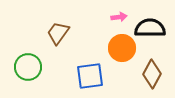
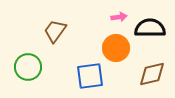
brown trapezoid: moved 3 px left, 2 px up
orange circle: moved 6 px left
brown diamond: rotated 48 degrees clockwise
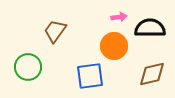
orange circle: moved 2 px left, 2 px up
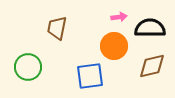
brown trapezoid: moved 2 px right, 3 px up; rotated 25 degrees counterclockwise
brown diamond: moved 8 px up
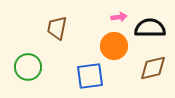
brown diamond: moved 1 px right, 2 px down
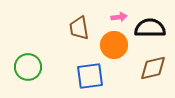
brown trapezoid: moved 22 px right; rotated 20 degrees counterclockwise
orange circle: moved 1 px up
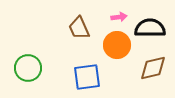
brown trapezoid: rotated 15 degrees counterclockwise
orange circle: moved 3 px right
green circle: moved 1 px down
blue square: moved 3 px left, 1 px down
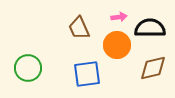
blue square: moved 3 px up
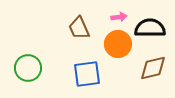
orange circle: moved 1 px right, 1 px up
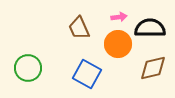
blue square: rotated 36 degrees clockwise
